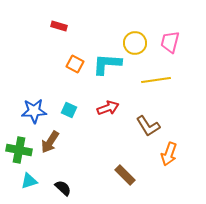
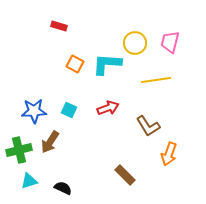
green cross: rotated 25 degrees counterclockwise
black semicircle: rotated 18 degrees counterclockwise
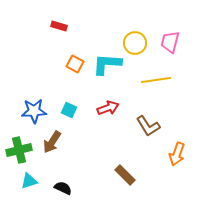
brown arrow: moved 2 px right
orange arrow: moved 8 px right
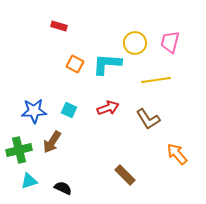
brown L-shape: moved 7 px up
orange arrow: rotated 120 degrees clockwise
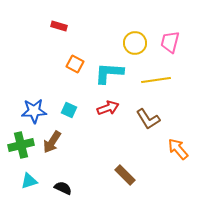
cyan L-shape: moved 2 px right, 9 px down
green cross: moved 2 px right, 5 px up
orange arrow: moved 1 px right, 5 px up
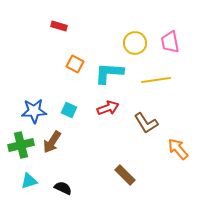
pink trapezoid: rotated 25 degrees counterclockwise
brown L-shape: moved 2 px left, 4 px down
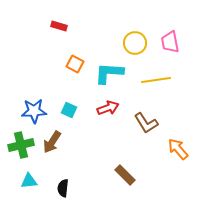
cyan triangle: rotated 12 degrees clockwise
black semicircle: rotated 108 degrees counterclockwise
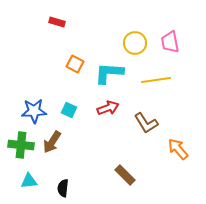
red rectangle: moved 2 px left, 4 px up
green cross: rotated 20 degrees clockwise
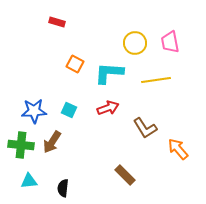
brown L-shape: moved 1 px left, 5 px down
